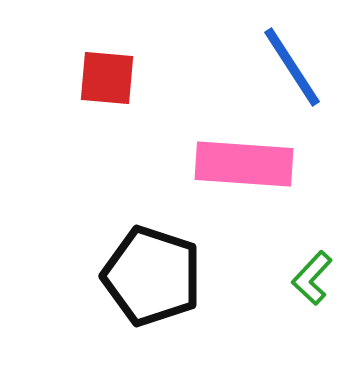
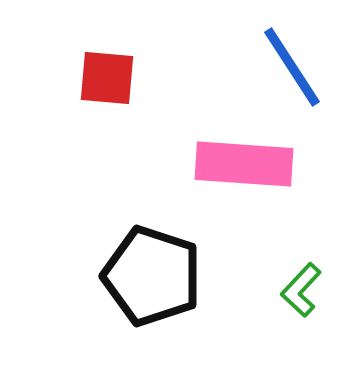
green L-shape: moved 11 px left, 12 px down
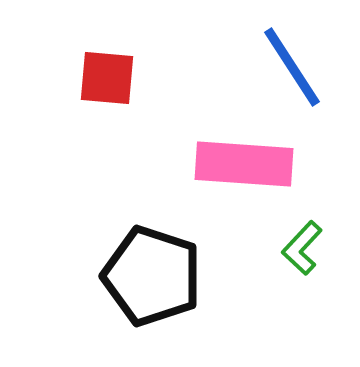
green L-shape: moved 1 px right, 42 px up
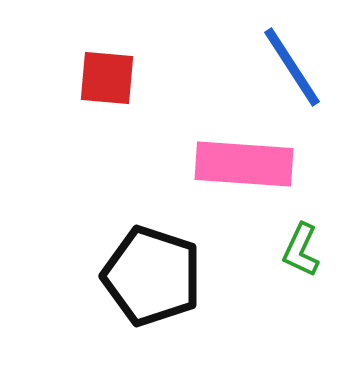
green L-shape: moved 1 px left, 2 px down; rotated 18 degrees counterclockwise
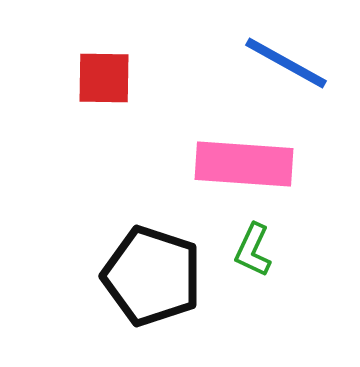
blue line: moved 6 px left, 4 px up; rotated 28 degrees counterclockwise
red square: moved 3 px left; rotated 4 degrees counterclockwise
green L-shape: moved 48 px left
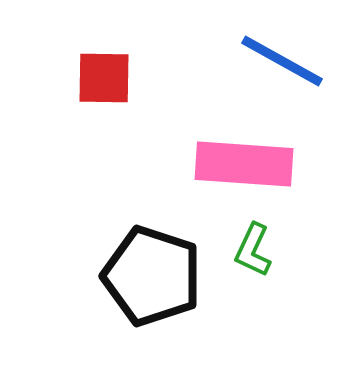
blue line: moved 4 px left, 2 px up
